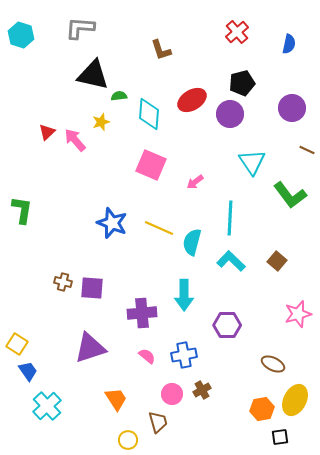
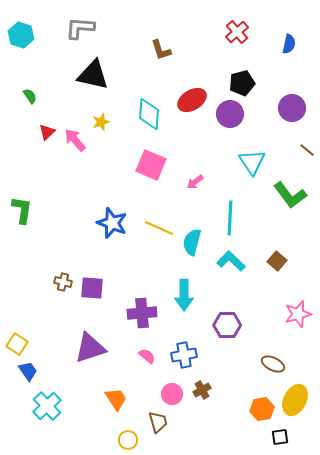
green semicircle at (119, 96): moved 89 px left; rotated 63 degrees clockwise
brown line at (307, 150): rotated 14 degrees clockwise
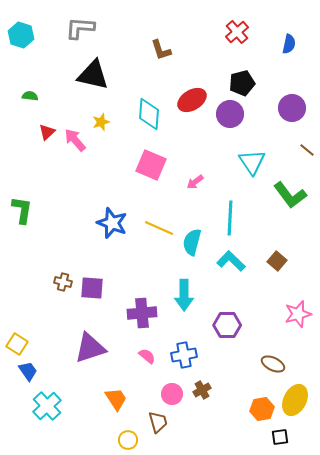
green semicircle at (30, 96): rotated 49 degrees counterclockwise
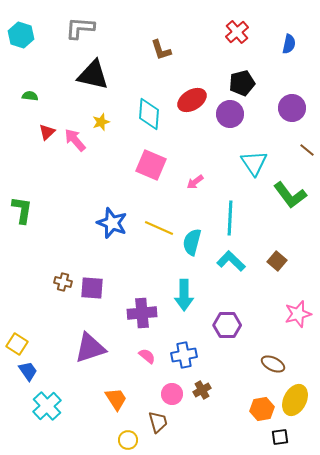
cyan triangle at (252, 162): moved 2 px right, 1 px down
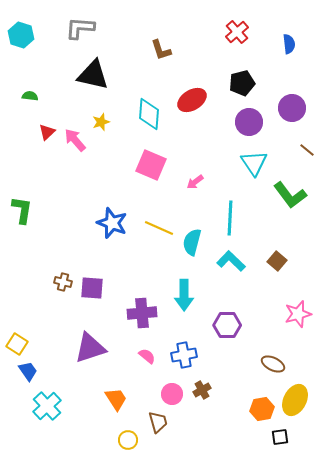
blue semicircle at (289, 44): rotated 18 degrees counterclockwise
purple circle at (230, 114): moved 19 px right, 8 px down
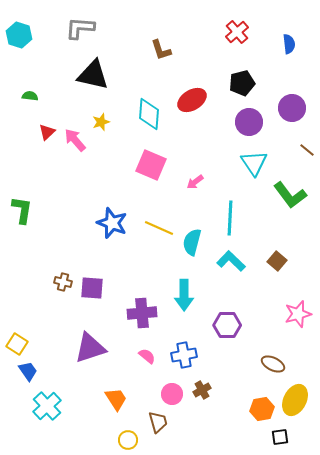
cyan hexagon at (21, 35): moved 2 px left
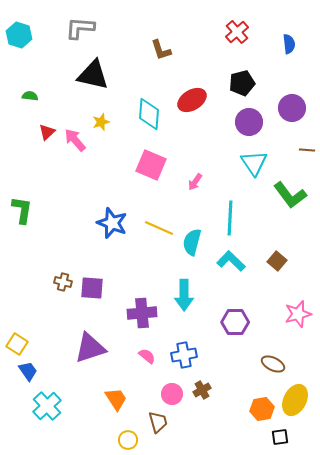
brown line at (307, 150): rotated 35 degrees counterclockwise
pink arrow at (195, 182): rotated 18 degrees counterclockwise
purple hexagon at (227, 325): moved 8 px right, 3 px up
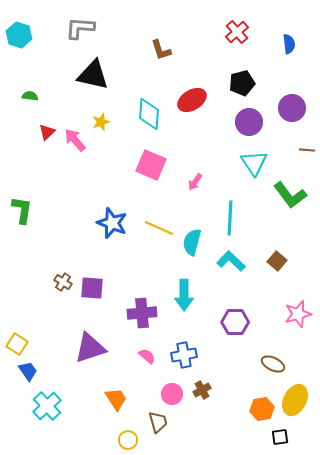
brown cross at (63, 282): rotated 18 degrees clockwise
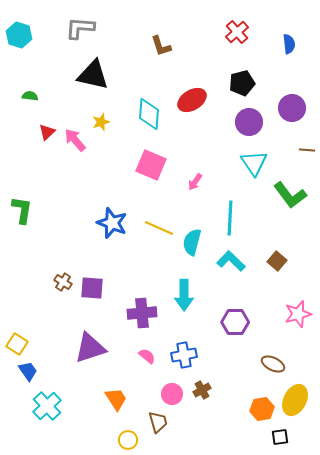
brown L-shape at (161, 50): moved 4 px up
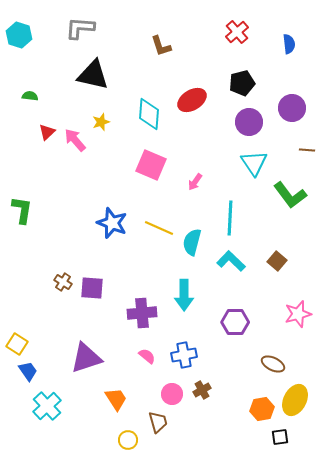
purple triangle at (90, 348): moved 4 px left, 10 px down
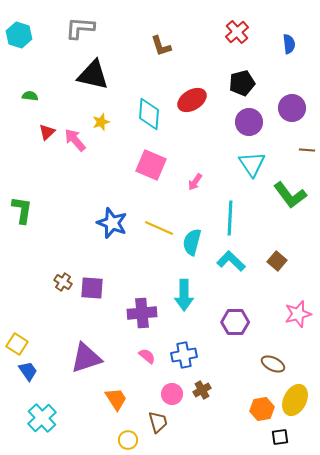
cyan triangle at (254, 163): moved 2 px left, 1 px down
cyan cross at (47, 406): moved 5 px left, 12 px down
